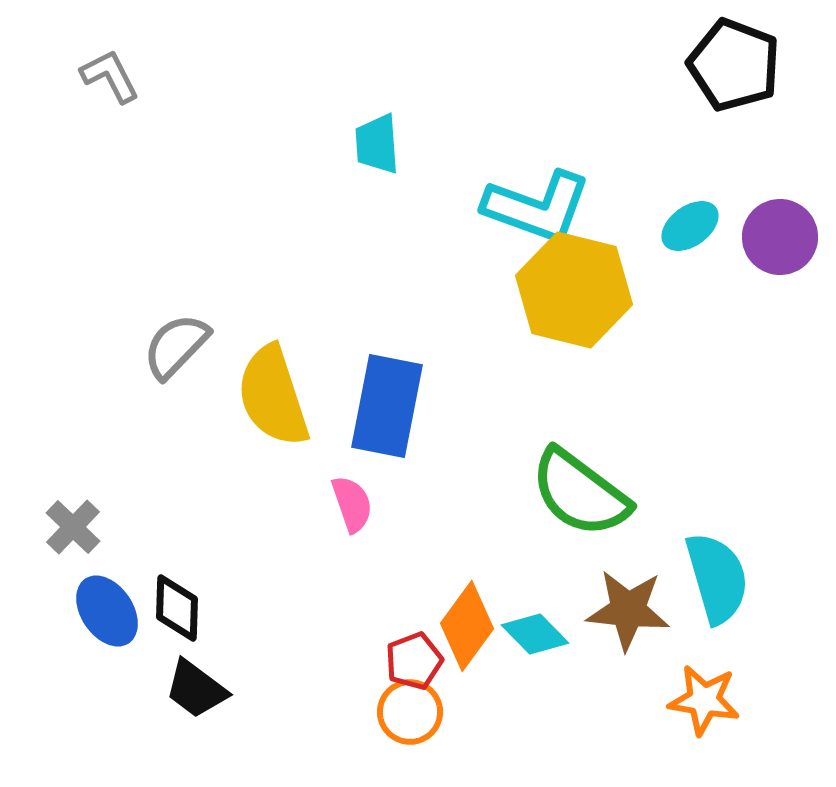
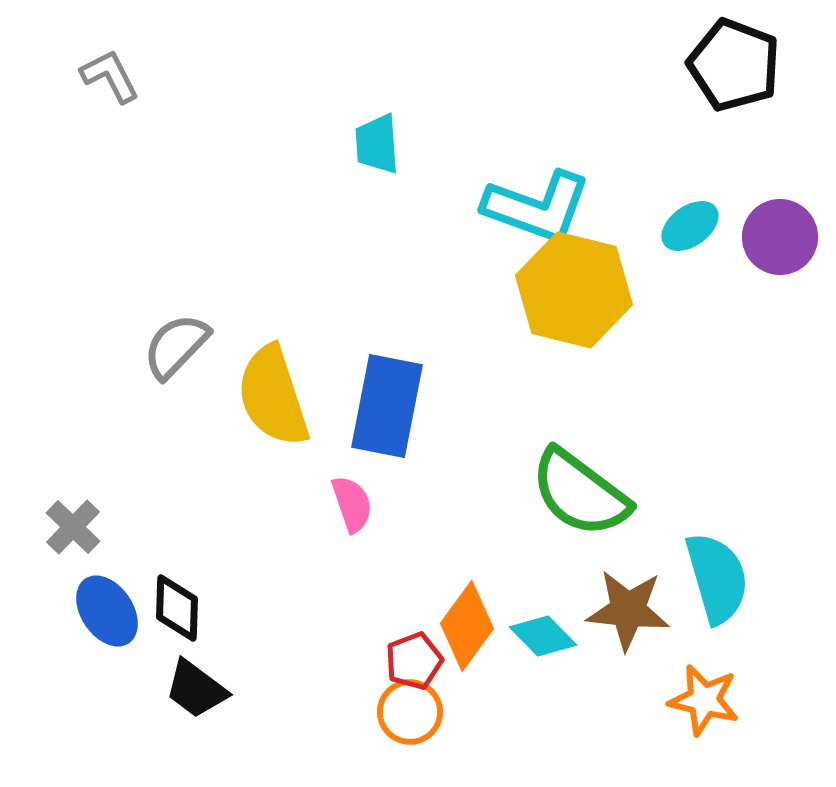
cyan diamond: moved 8 px right, 2 px down
orange star: rotated 4 degrees clockwise
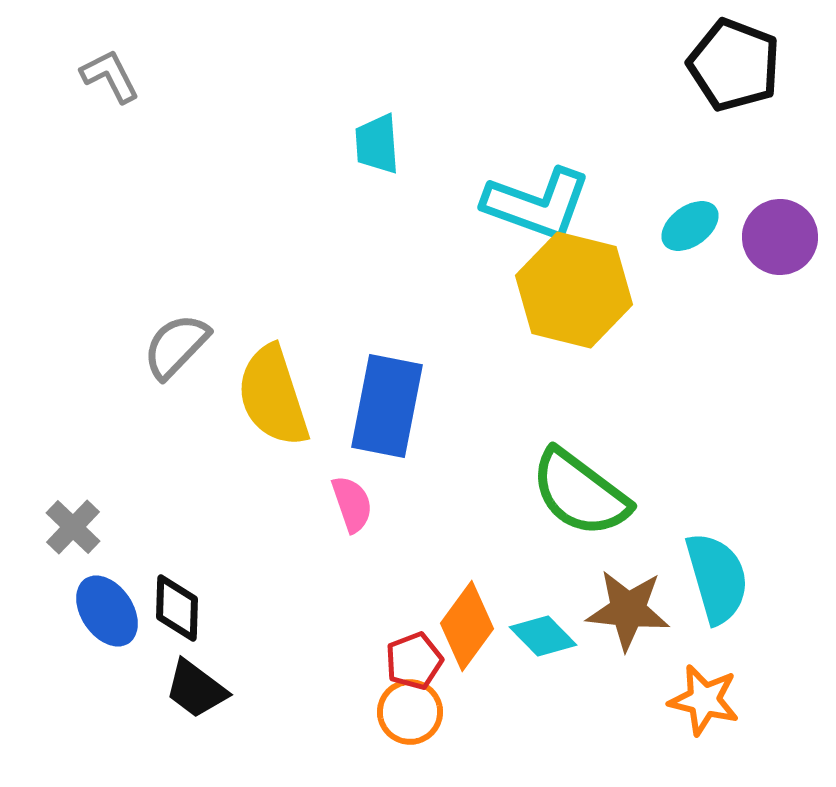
cyan L-shape: moved 3 px up
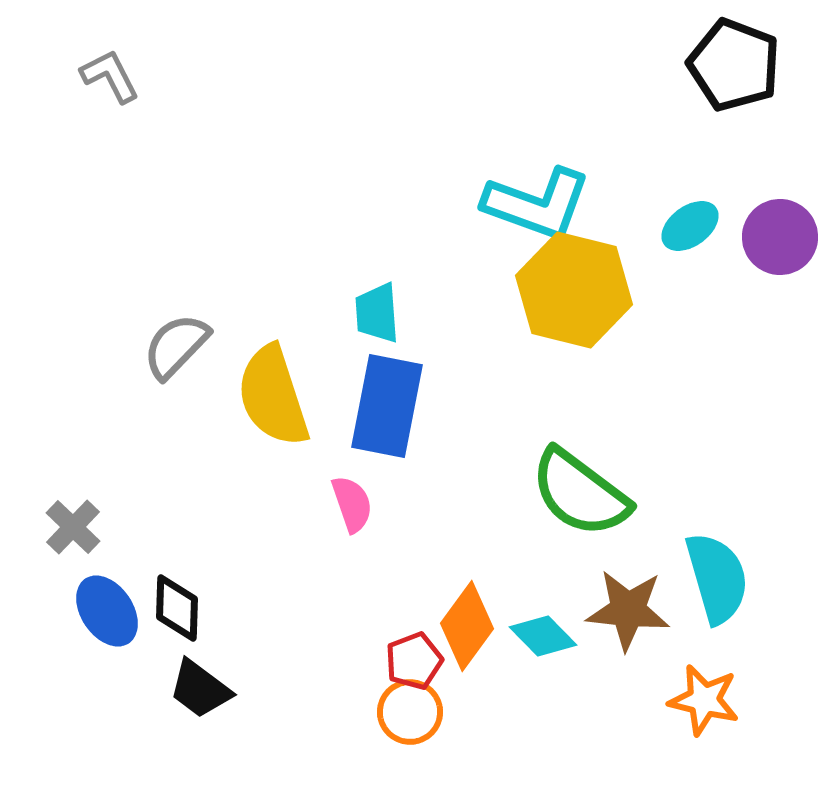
cyan trapezoid: moved 169 px down
black trapezoid: moved 4 px right
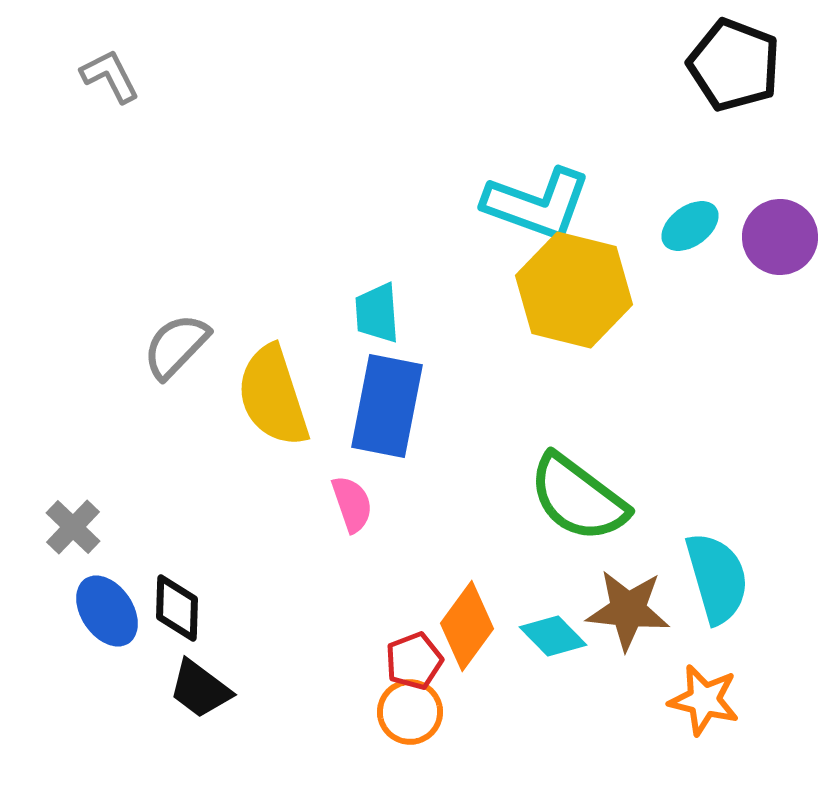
green semicircle: moved 2 px left, 5 px down
cyan diamond: moved 10 px right
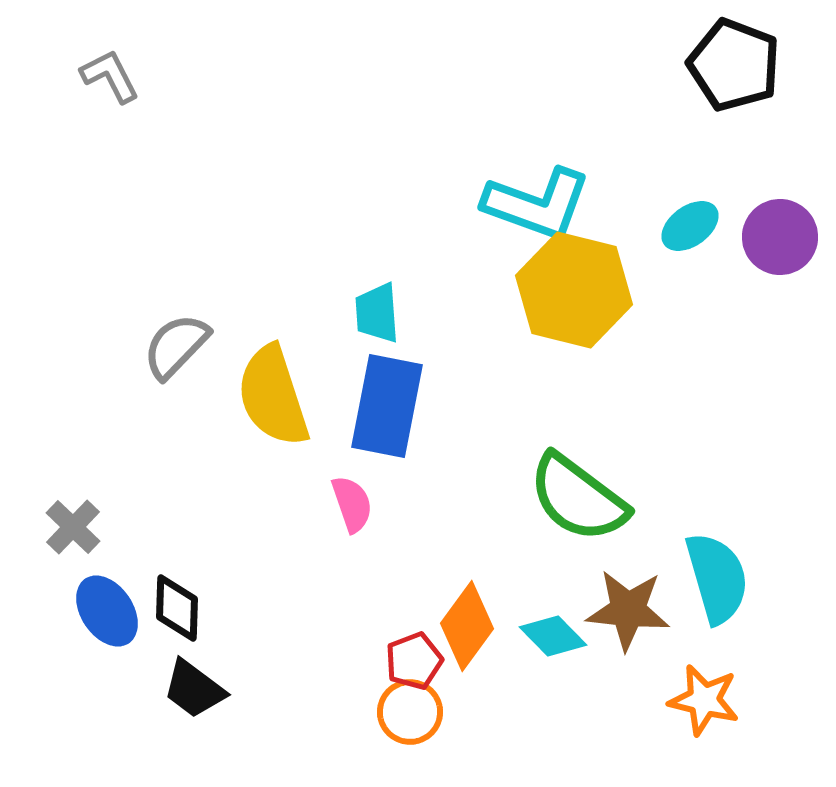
black trapezoid: moved 6 px left
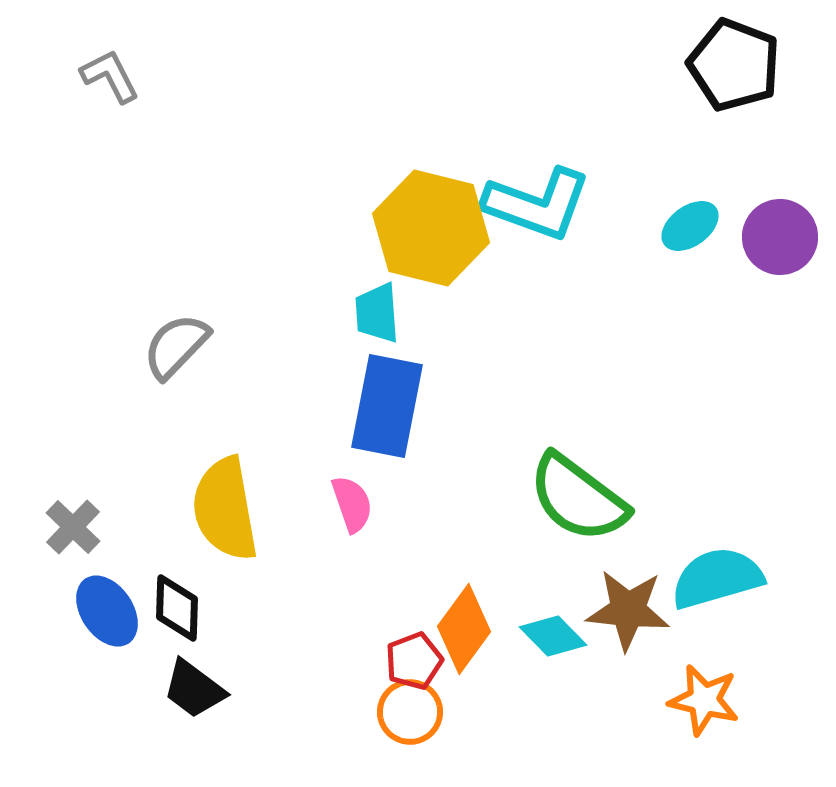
yellow hexagon: moved 143 px left, 62 px up
yellow semicircle: moved 48 px left, 113 px down; rotated 8 degrees clockwise
cyan semicircle: rotated 90 degrees counterclockwise
orange diamond: moved 3 px left, 3 px down
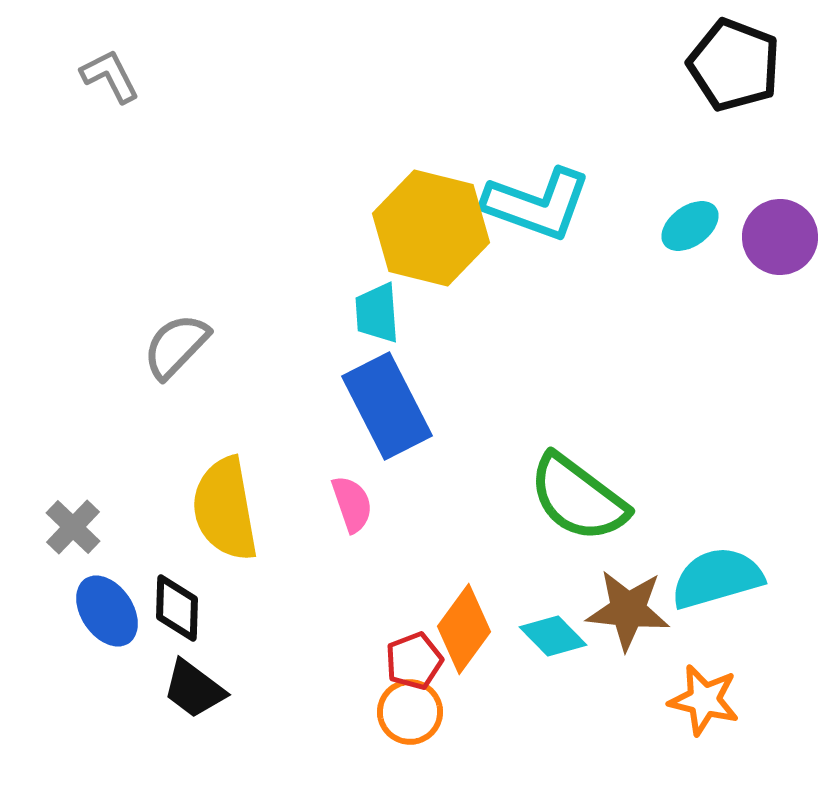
blue rectangle: rotated 38 degrees counterclockwise
